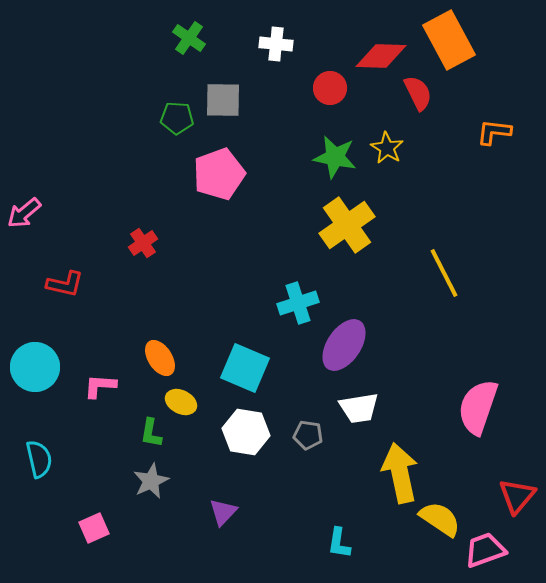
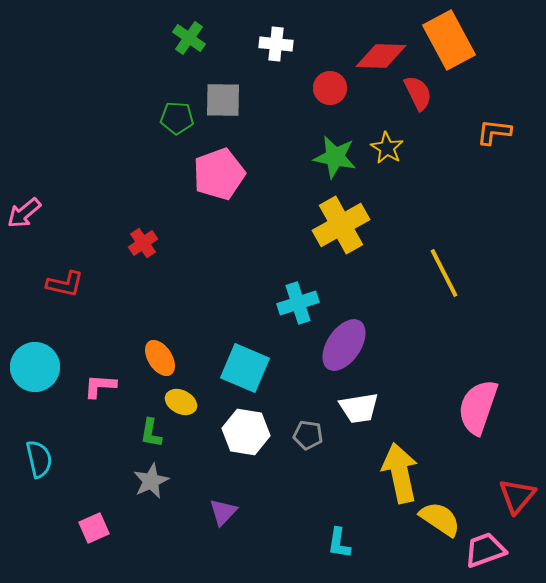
yellow cross: moved 6 px left; rotated 6 degrees clockwise
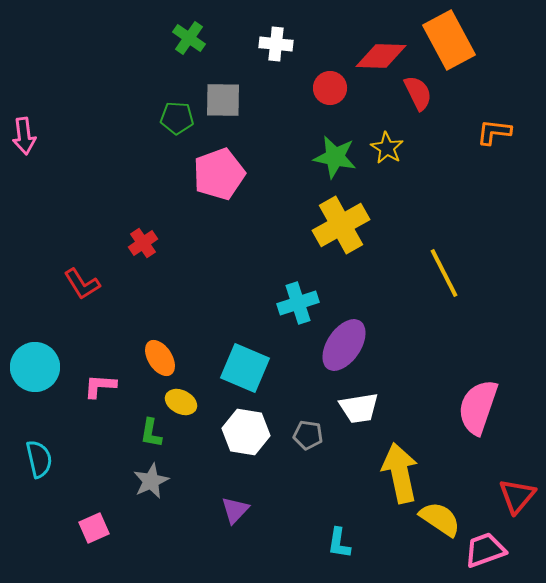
pink arrow: moved 77 px up; rotated 57 degrees counterclockwise
red L-shape: moved 17 px right; rotated 45 degrees clockwise
purple triangle: moved 12 px right, 2 px up
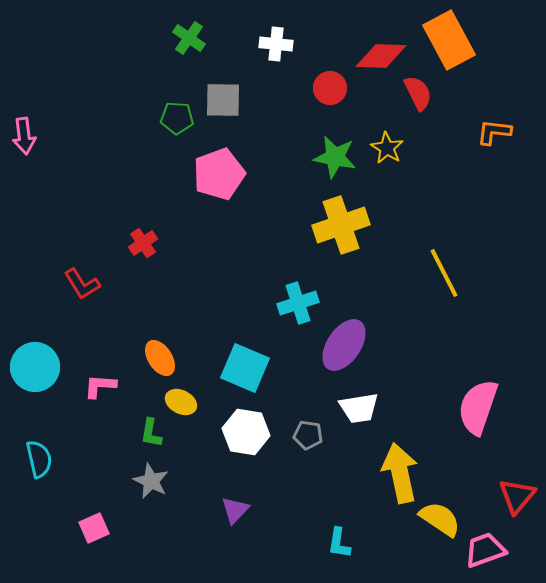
yellow cross: rotated 10 degrees clockwise
gray star: rotated 21 degrees counterclockwise
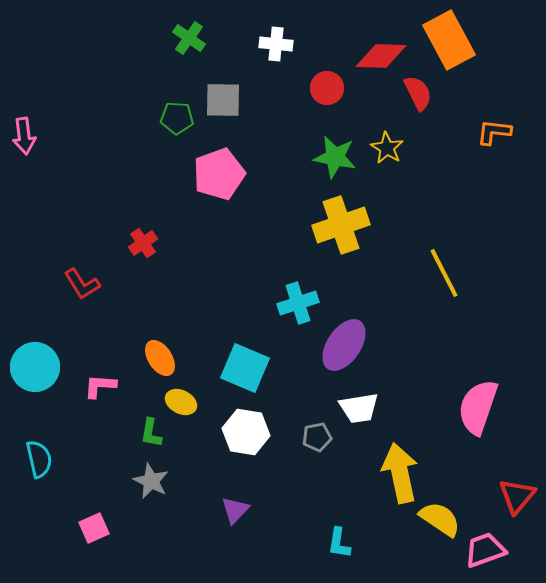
red circle: moved 3 px left
gray pentagon: moved 9 px right, 2 px down; rotated 20 degrees counterclockwise
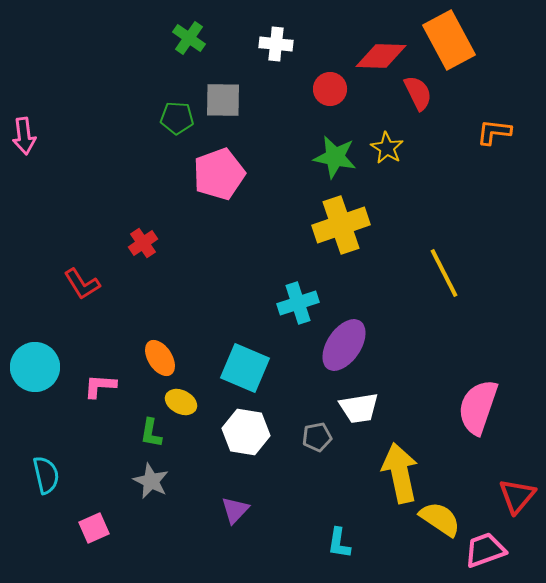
red circle: moved 3 px right, 1 px down
cyan semicircle: moved 7 px right, 16 px down
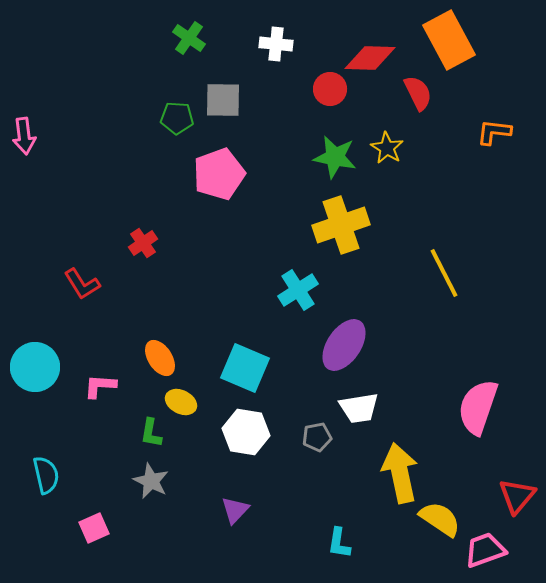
red diamond: moved 11 px left, 2 px down
cyan cross: moved 13 px up; rotated 15 degrees counterclockwise
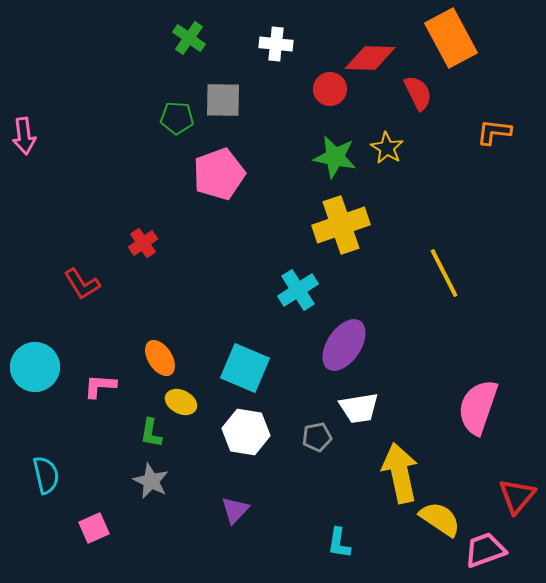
orange rectangle: moved 2 px right, 2 px up
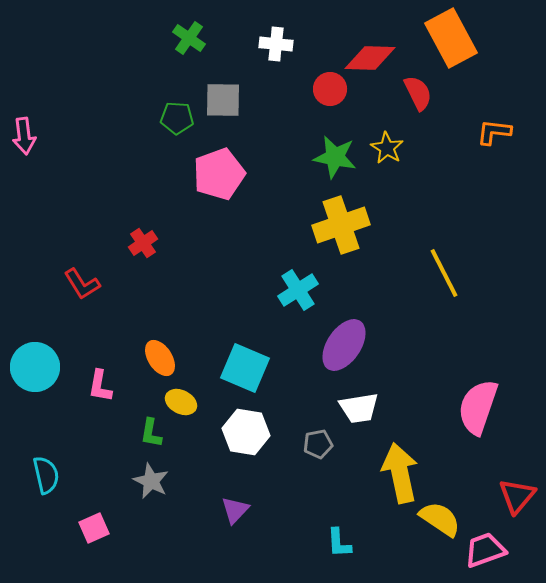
pink L-shape: rotated 84 degrees counterclockwise
gray pentagon: moved 1 px right, 7 px down
cyan L-shape: rotated 12 degrees counterclockwise
